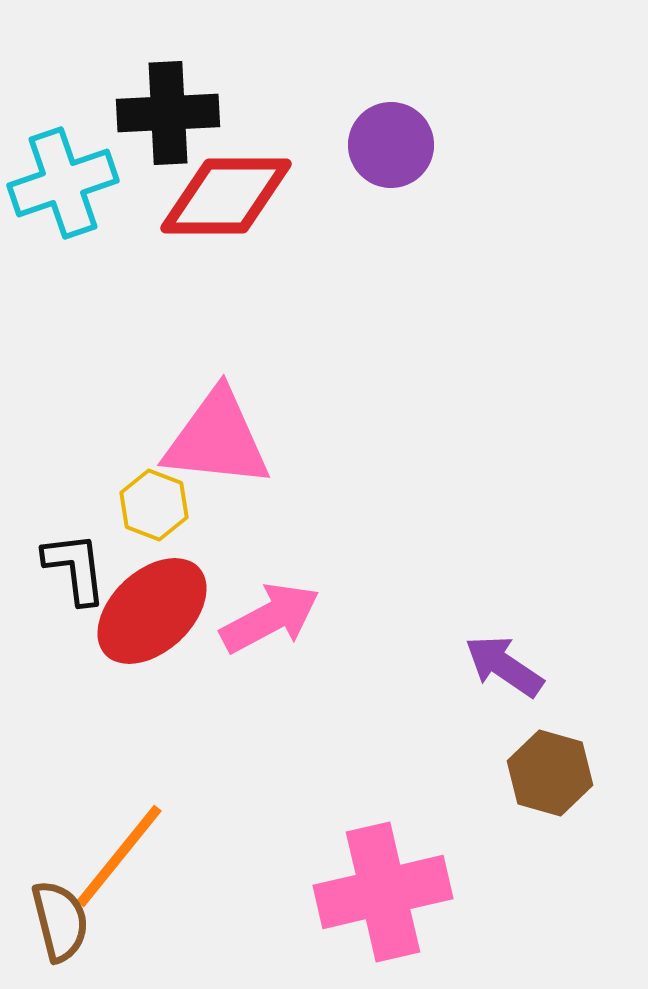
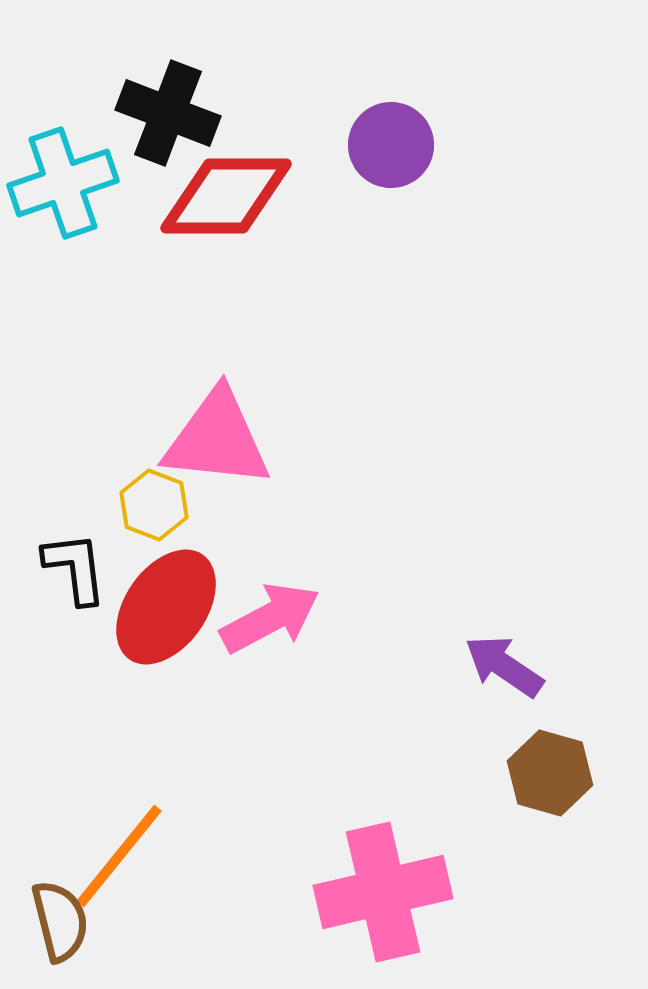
black cross: rotated 24 degrees clockwise
red ellipse: moved 14 px right, 4 px up; rotated 12 degrees counterclockwise
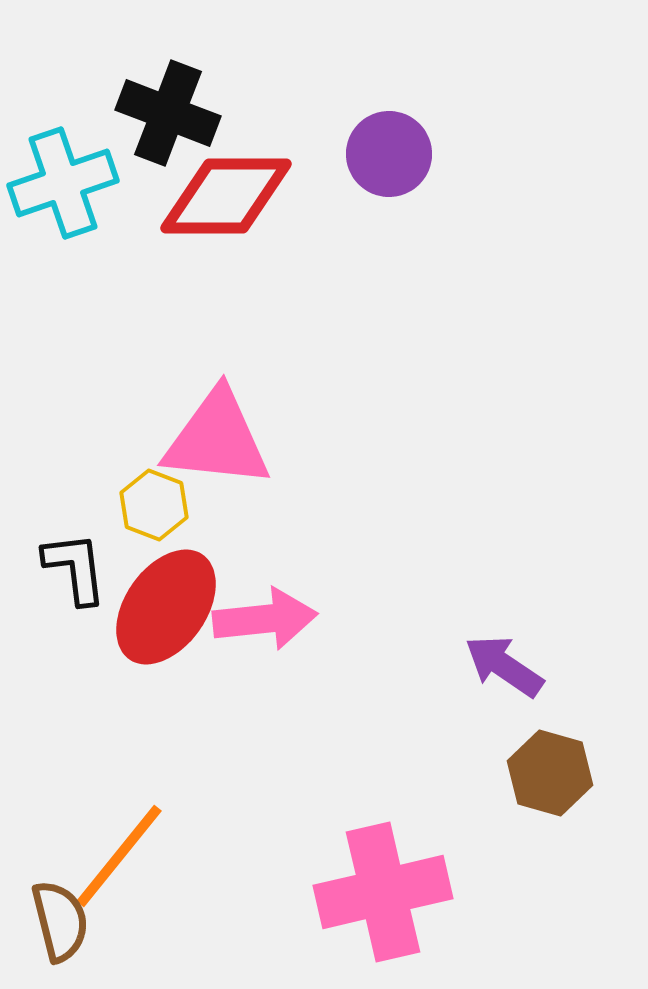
purple circle: moved 2 px left, 9 px down
pink arrow: moved 5 px left, 1 px down; rotated 22 degrees clockwise
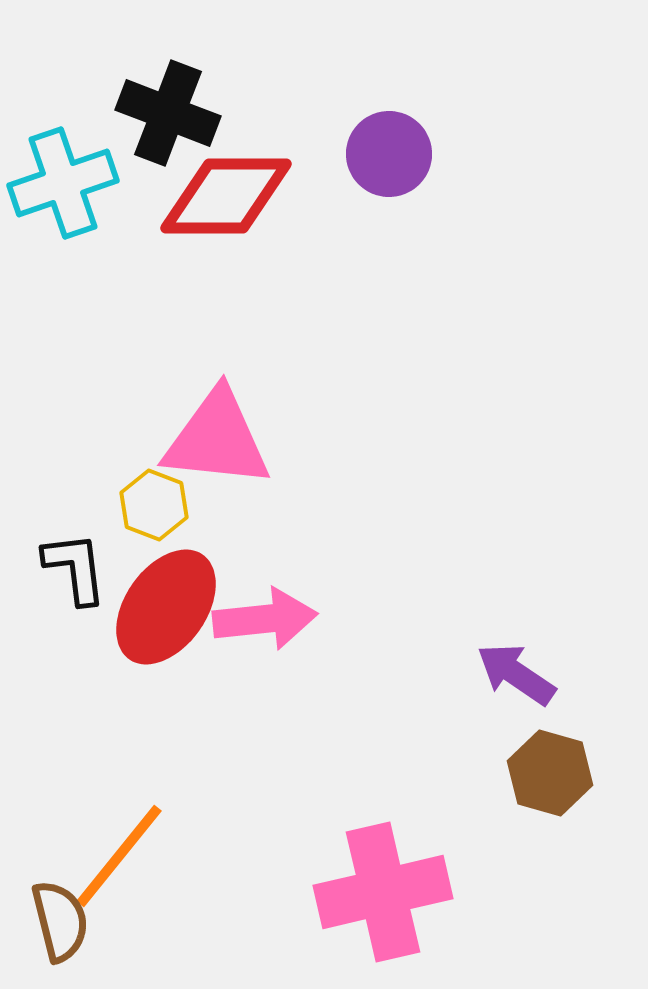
purple arrow: moved 12 px right, 8 px down
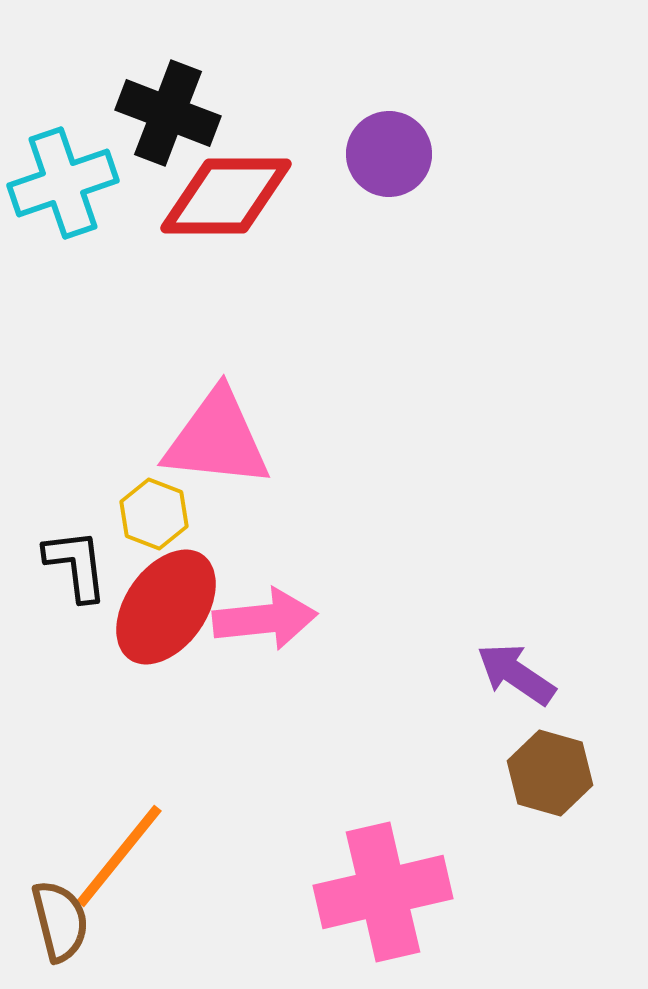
yellow hexagon: moved 9 px down
black L-shape: moved 1 px right, 3 px up
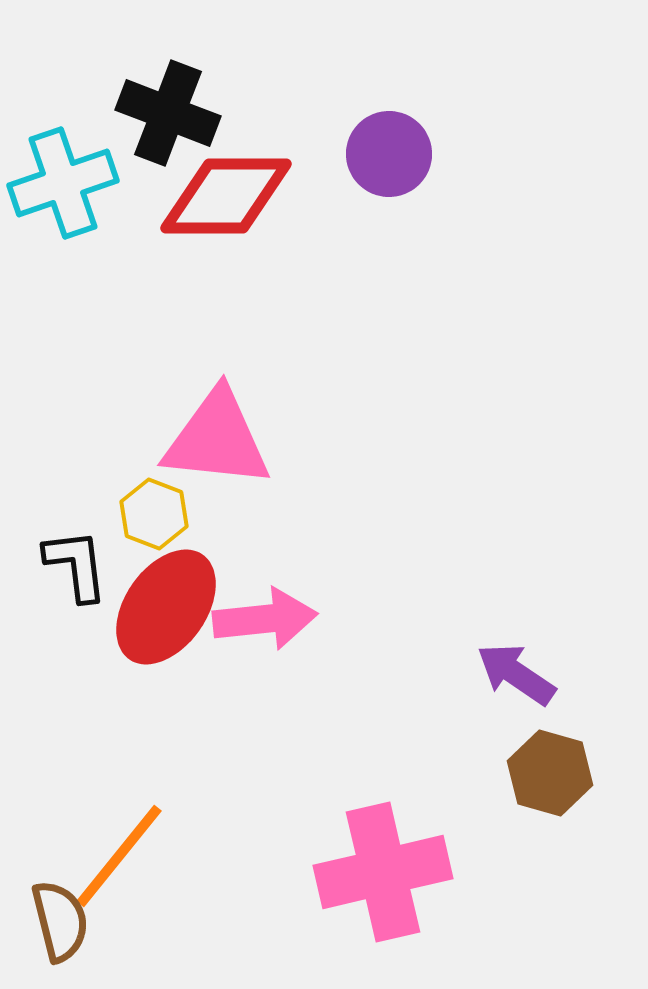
pink cross: moved 20 px up
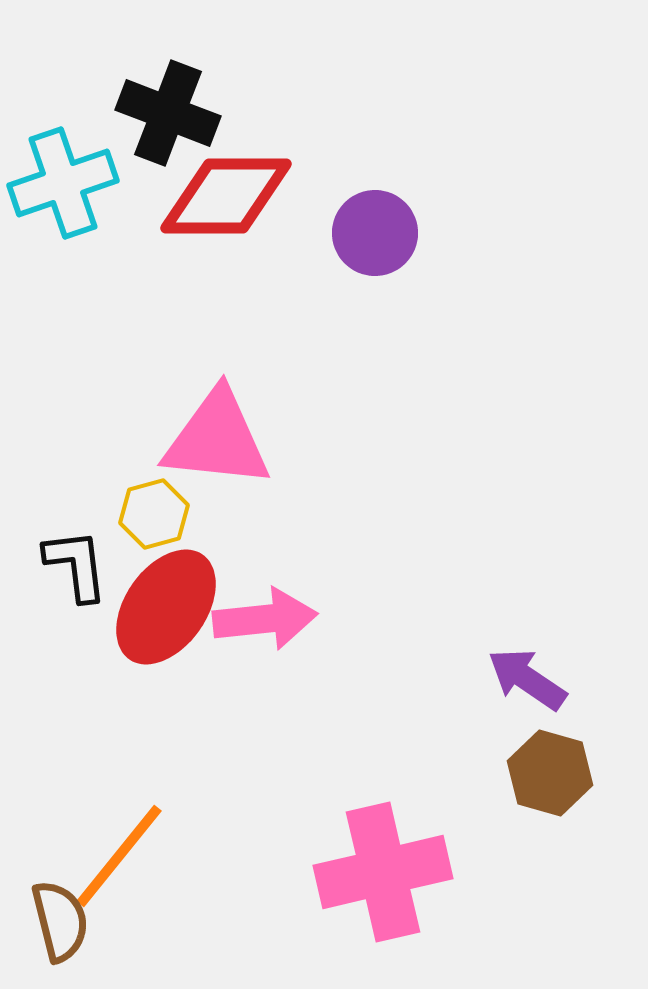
purple circle: moved 14 px left, 79 px down
yellow hexagon: rotated 24 degrees clockwise
purple arrow: moved 11 px right, 5 px down
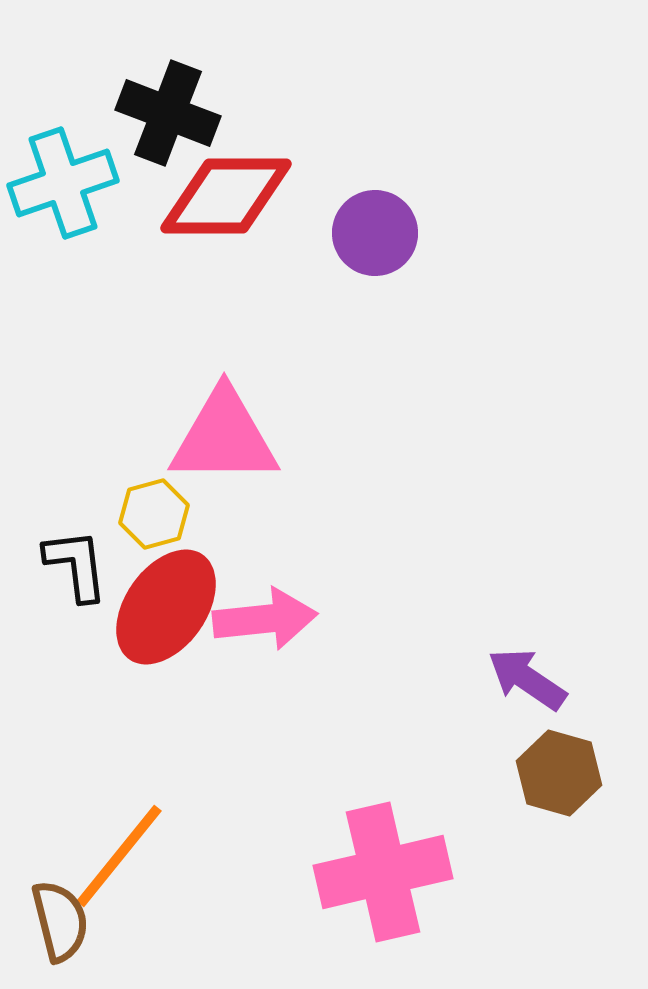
pink triangle: moved 7 px right, 2 px up; rotated 6 degrees counterclockwise
brown hexagon: moved 9 px right
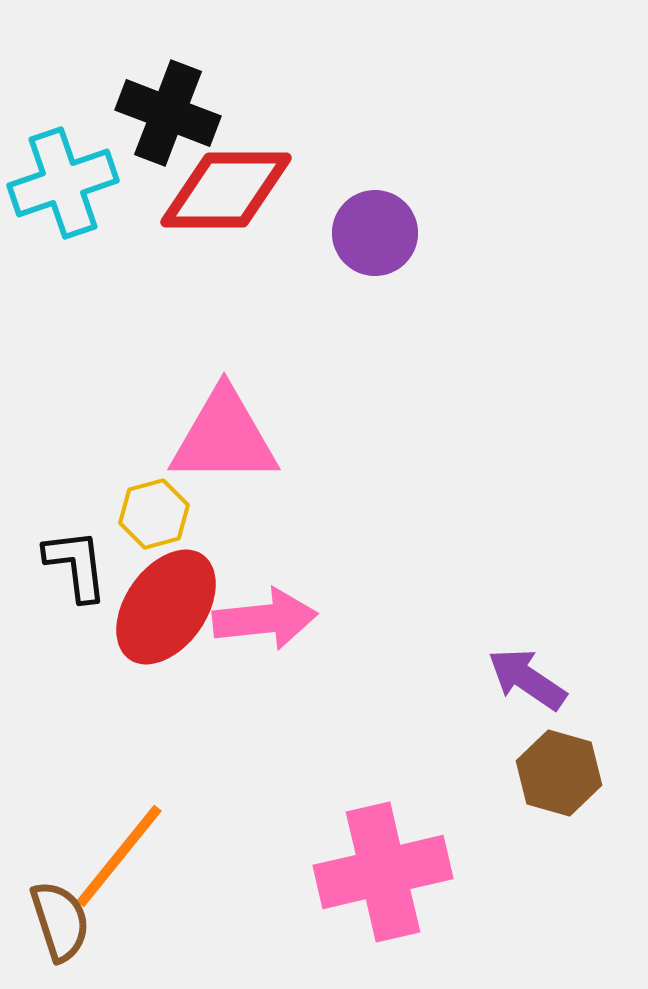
red diamond: moved 6 px up
brown semicircle: rotated 4 degrees counterclockwise
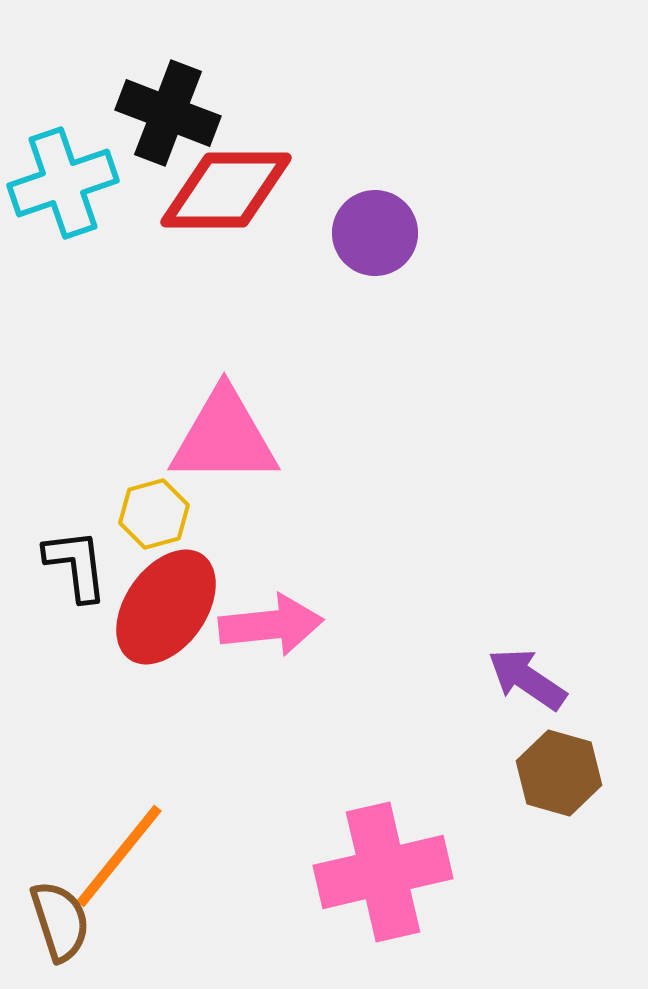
pink arrow: moved 6 px right, 6 px down
